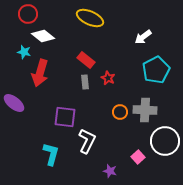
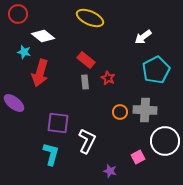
red circle: moved 10 px left
purple square: moved 7 px left, 6 px down
pink square: rotated 16 degrees clockwise
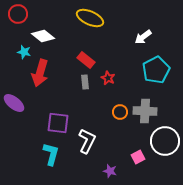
gray cross: moved 1 px down
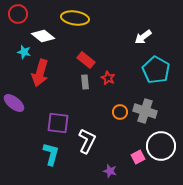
yellow ellipse: moved 15 px left; rotated 16 degrees counterclockwise
cyan pentagon: rotated 16 degrees counterclockwise
gray cross: rotated 15 degrees clockwise
white circle: moved 4 px left, 5 px down
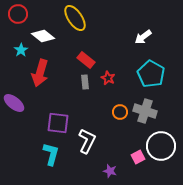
yellow ellipse: rotated 48 degrees clockwise
cyan star: moved 3 px left, 2 px up; rotated 24 degrees clockwise
cyan pentagon: moved 5 px left, 4 px down
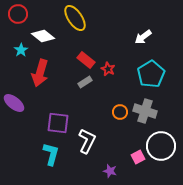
cyan pentagon: rotated 12 degrees clockwise
red star: moved 9 px up
gray rectangle: rotated 64 degrees clockwise
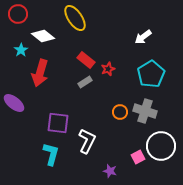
red star: rotated 24 degrees clockwise
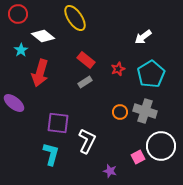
red star: moved 10 px right
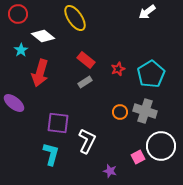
white arrow: moved 4 px right, 25 px up
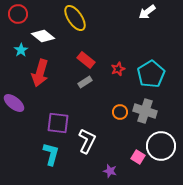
pink square: rotated 32 degrees counterclockwise
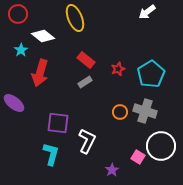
yellow ellipse: rotated 12 degrees clockwise
purple star: moved 2 px right, 1 px up; rotated 24 degrees clockwise
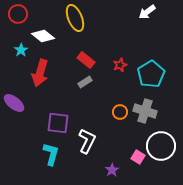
red star: moved 2 px right, 4 px up
